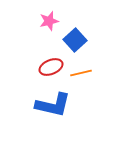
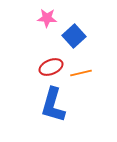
pink star: moved 2 px left, 3 px up; rotated 18 degrees clockwise
blue square: moved 1 px left, 4 px up
blue L-shape: rotated 93 degrees clockwise
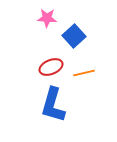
orange line: moved 3 px right
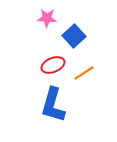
red ellipse: moved 2 px right, 2 px up
orange line: rotated 20 degrees counterclockwise
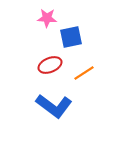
blue square: moved 3 px left, 1 px down; rotated 30 degrees clockwise
red ellipse: moved 3 px left
blue L-shape: moved 1 px right, 1 px down; rotated 69 degrees counterclockwise
